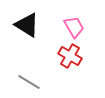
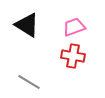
pink trapezoid: rotated 80 degrees counterclockwise
red cross: moved 3 px right; rotated 20 degrees counterclockwise
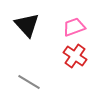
black triangle: rotated 16 degrees clockwise
red cross: moved 2 px right; rotated 25 degrees clockwise
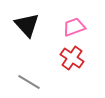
red cross: moved 3 px left, 2 px down
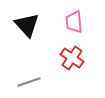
pink trapezoid: moved 5 px up; rotated 75 degrees counterclockwise
gray line: rotated 50 degrees counterclockwise
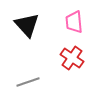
gray line: moved 1 px left
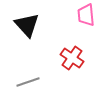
pink trapezoid: moved 12 px right, 7 px up
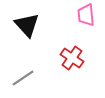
gray line: moved 5 px left, 4 px up; rotated 15 degrees counterclockwise
